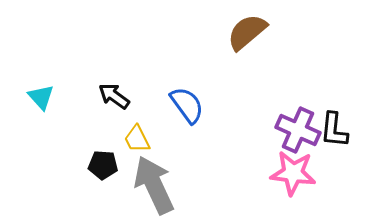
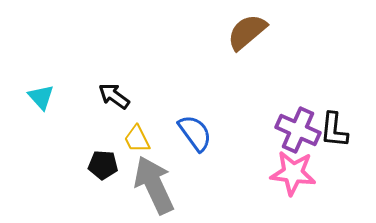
blue semicircle: moved 8 px right, 28 px down
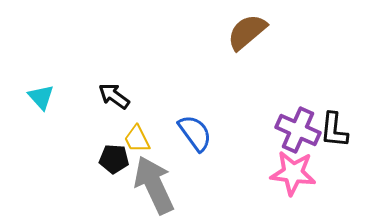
black pentagon: moved 11 px right, 6 px up
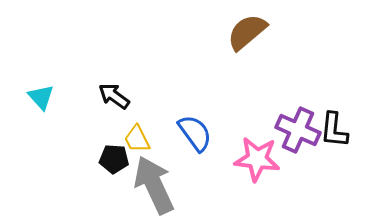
pink star: moved 36 px left, 14 px up
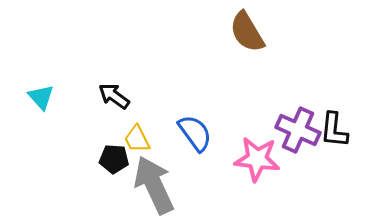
brown semicircle: rotated 81 degrees counterclockwise
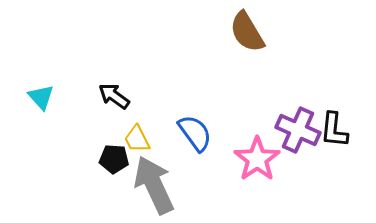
pink star: rotated 30 degrees clockwise
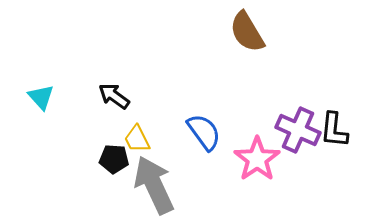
blue semicircle: moved 9 px right, 1 px up
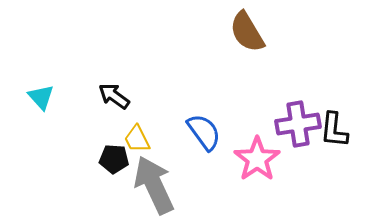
purple cross: moved 6 px up; rotated 33 degrees counterclockwise
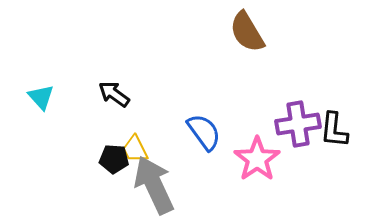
black arrow: moved 2 px up
yellow trapezoid: moved 2 px left, 10 px down
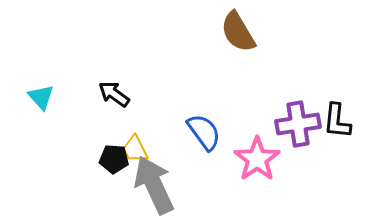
brown semicircle: moved 9 px left
black L-shape: moved 3 px right, 9 px up
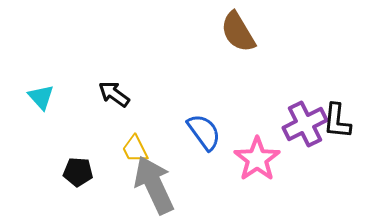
purple cross: moved 7 px right; rotated 18 degrees counterclockwise
black pentagon: moved 36 px left, 13 px down
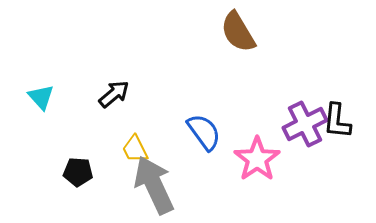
black arrow: rotated 104 degrees clockwise
